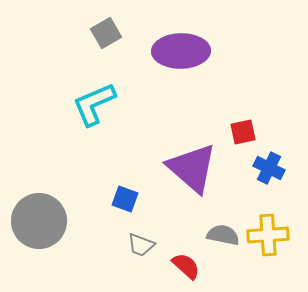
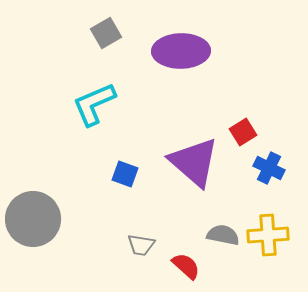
red square: rotated 20 degrees counterclockwise
purple triangle: moved 2 px right, 6 px up
blue square: moved 25 px up
gray circle: moved 6 px left, 2 px up
gray trapezoid: rotated 12 degrees counterclockwise
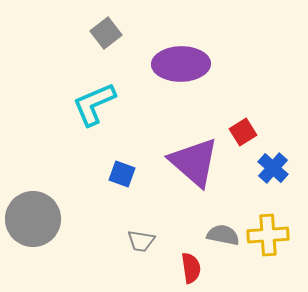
gray square: rotated 8 degrees counterclockwise
purple ellipse: moved 13 px down
blue cross: moved 4 px right; rotated 16 degrees clockwise
blue square: moved 3 px left
gray trapezoid: moved 4 px up
red semicircle: moved 5 px right, 2 px down; rotated 40 degrees clockwise
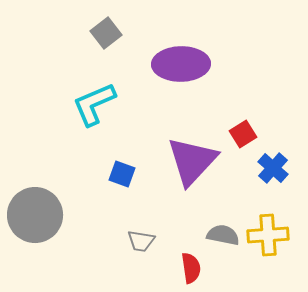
red square: moved 2 px down
purple triangle: moved 2 px left, 1 px up; rotated 32 degrees clockwise
gray circle: moved 2 px right, 4 px up
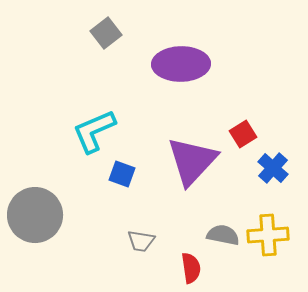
cyan L-shape: moved 27 px down
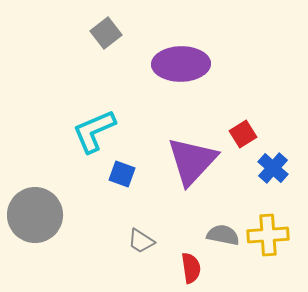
gray trapezoid: rotated 24 degrees clockwise
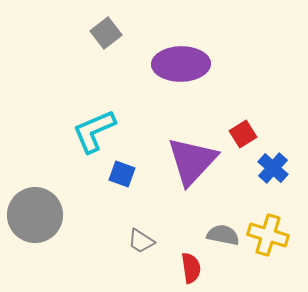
yellow cross: rotated 21 degrees clockwise
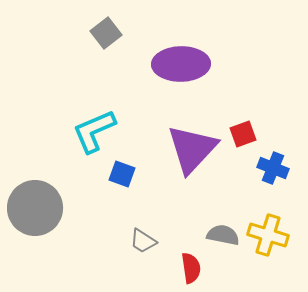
red square: rotated 12 degrees clockwise
purple triangle: moved 12 px up
blue cross: rotated 20 degrees counterclockwise
gray circle: moved 7 px up
gray trapezoid: moved 2 px right
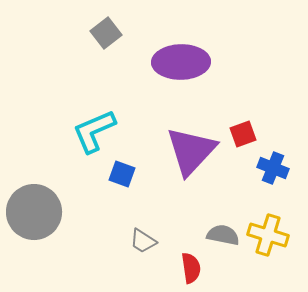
purple ellipse: moved 2 px up
purple triangle: moved 1 px left, 2 px down
gray circle: moved 1 px left, 4 px down
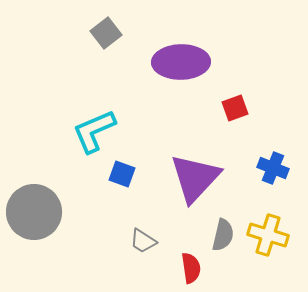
red square: moved 8 px left, 26 px up
purple triangle: moved 4 px right, 27 px down
gray semicircle: rotated 92 degrees clockwise
